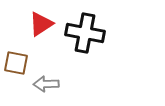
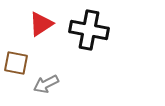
black cross: moved 4 px right, 3 px up
gray arrow: rotated 25 degrees counterclockwise
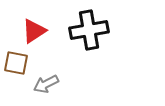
red triangle: moved 7 px left, 7 px down
black cross: rotated 21 degrees counterclockwise
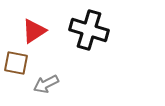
black cross: rotated 27 degrees clockwise
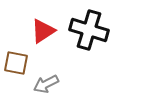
red triangle: moved 9 px right
